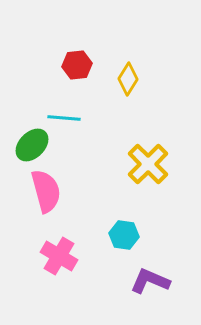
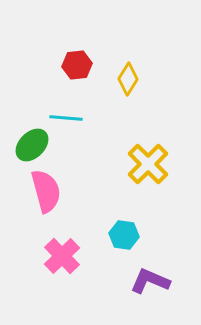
cyan line: moved 2 px right
pink cross: moved 3 px right; rotated 15 degrees clockwise
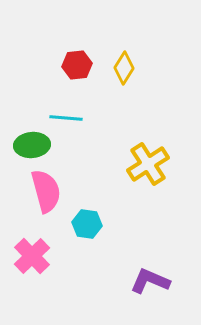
yellow diamond: moved 4 px left, 11 px up
green ellipse: rotated 40 degrees clockwise
yellow cross: rotated 12 degrees clockwise
cyan hexagon: moved 37 px left, 11 px up
pink cross: moved 30 px left
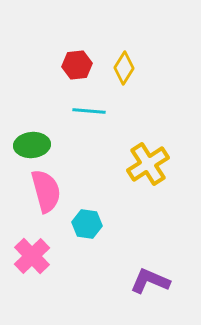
cyan line: moved 23 px right, 7 px up
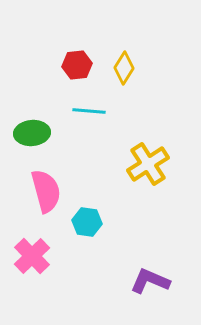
green ellipse: moved 12 px up
cyan hexagon: moved 2 px up
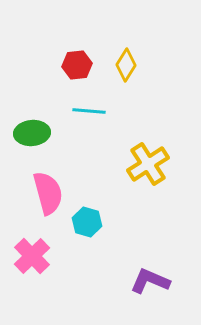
yellow diamond: moved 2 px right, 3 px up
pink semicircle: moved 2 px right, 2 px down
cyan hexagon: rotated 8 degrees clockwise
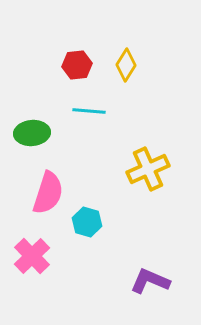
yellow cross: moved 5 px down; rotated 9 degrees clockwise
pink semicircle: rotated 33 degrees clockwise
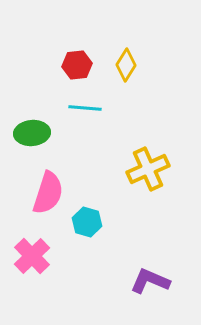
cyan line: moved 4 px left, 3 px up
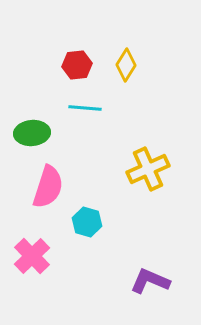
pink semicircle: moved 6 px up
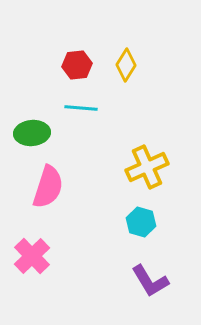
cyan line: moved 4 px left
yellow cross: moved 1 px left, 2 px up
cyan hexagon: moved 54 px right
purple L-shape: rotated 144 degrees counterclockwise
